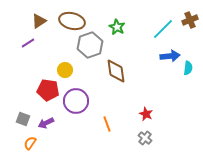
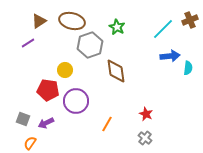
orange line: rotated 49 degrees clockwise
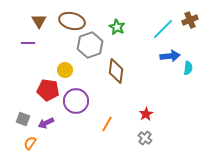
brown triangle: rotated 28 degrees counterclockwise
purple line: rotated 32 degrees clockwise
brown diamond: rotated 15 degrees clockwise
red star: rotated 16 degrees clockwise
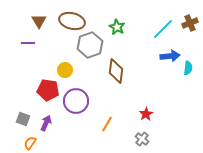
brown cross: moved 3 px down
purple arrow: rotated 140 degrees clockwise
gray cross: moved 3 px left, 1 px down
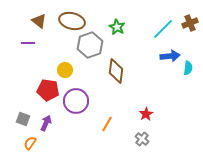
brown triangle: rotated 21 degrees counterclockwise
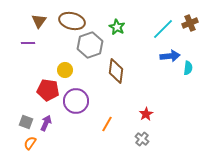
brown triangle: rotated 28 degrees clockwise
gray square: moved 3 px right, 3 px down
